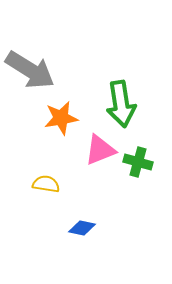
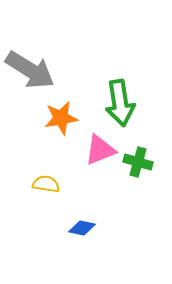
green arrow: moved 1 px left, 1 px up
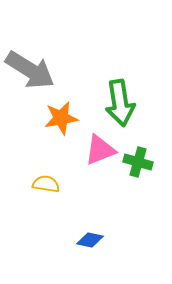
blue diamond: moved 8 px right, 12 px down
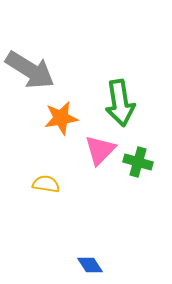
pink triangle: rotated 24 degrees counterclockwise
blue diamond: moved 25 px down; rotated 44 degrees clockwise
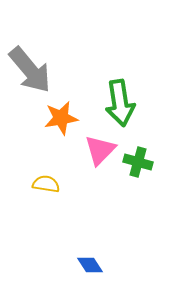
gray arrow: rotated 18 degrees clockwise
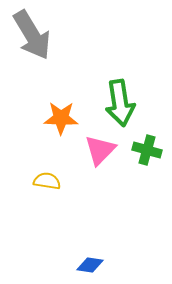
gray arrow: moved 2 px right, 35 px up; rotated 9 degrees clockwise
orange star: rotated 12 degrees clockwise
green cross: moved 9 px right, 12 px up
yellow semicircle: moved 1 px right, 3 px up
blue diamond: rotated 48 degrees counterclockwise
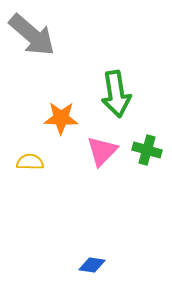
gray arrow: rotated 18 degrees counterclockwise
green arrow: moved 4 px left, 9 px up
pink triangle: moved 2 px right, 1 px down
yellow semicircle: moved 17 px left, 19 px up; rotated 8 degrees counterclockwise
blue diamond: moved 2 px right
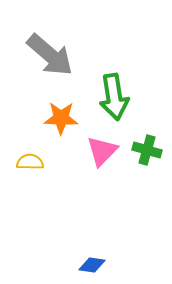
gray arrow: moved 18 px right, 20 px down
green arrow: moved 2 px left, 3 px down
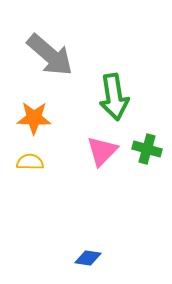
orange star: moved 27 px left
green cross: moved 1 px up
blue diamond: moved 4 px left, 7 px up
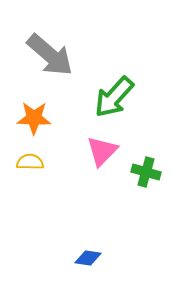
green arrow: rotated 51 degrees clockwise
green cross: moved 1 px left, 23 px down
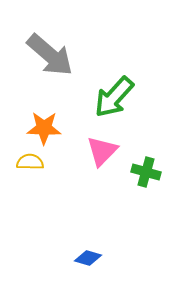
orange star: moved 10 px right, 10 px down
blue diamond: rotated 8 degrees clockwise
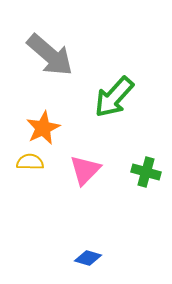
orange star: moved 1 px left; rotated 28 degrees counterclockwise
pink triangle: moved 17 px left, 19 px down
